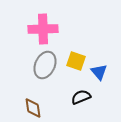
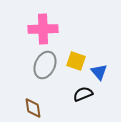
black semicircle: moved 2 px right, 3 px up
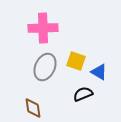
pink cross: moved 1 px up
gray ellipse: moved 2 px down
blue triangle: rotated 18 degrees counterclockwise
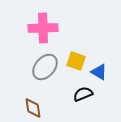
gray ellipse: rotated 16 degrees clockwise
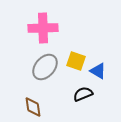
blue triangle: moved 1 px left, 1 px up
brown diamond: moved 1 px up
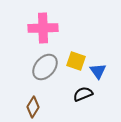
blue triangle: rotated 24 degrees clockwise
brown diamond: rotated 40 degrees clockwise
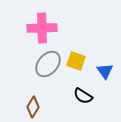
pink cross: moved 1 px left
gray ellipse: moved 3 px right, 3 px up
blue triangle: moved 7 px right
black semicircle: moved 2 px down; rotated 126 degrees counterclockwise
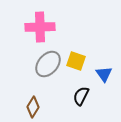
pink cross: moved 2 px left, 1 px up
blue triangle: moved 1 px left, 3 px down
black semicircle: moved 2 px left; rotated 84 degrees clockwise
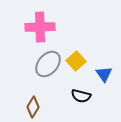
yellow square: rotated 30 degrees clockwise
black semicircle: rotated 102 degrees counterclockwise
